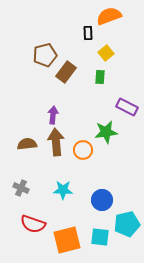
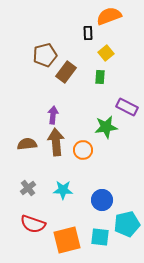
green star: moved 5 px up
gray cross: moved 7 px right; rotated 28 degrees clockwise
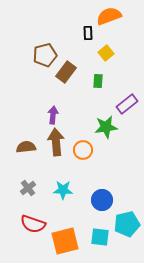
green rectangle: moved 2 px left, 4 px down
purple rectangle: moved 3 px up; rotated 65 degrees counterclockwise
brown semicircle: moved 1 px left, 3 px down
orange square: moved 2 px left, 1 px down
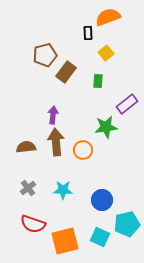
orange semicircle: moved 1 px left, 1 px down
cyan square: rotated 18 degrees clockwise
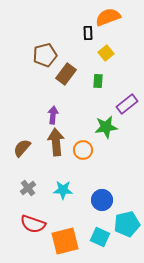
brown rectangle: moved 2 px down
brown semicircle: moved 4 px left, 1 px down; rotated 42 degrees counterclockwise
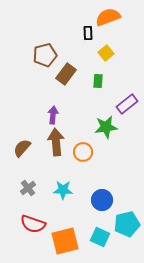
orange circle: moved 2 px down
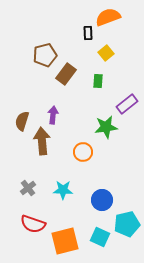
brown arrow: moved 14 px left, 1 px up
brown semicircle: moved 27 px up; rotated 24 degrees counterclockwise
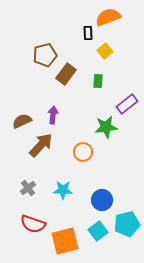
yellow square: moved 1 px left, 2 px up
brown semicircle: rotated 48 degrees clockwise
brown arrow: moved 1 px left, 4 px down; rotated 48 degrees clockwise
cyan square: moved 2 px left, 6 px up; rotated 30 degrees clockwise
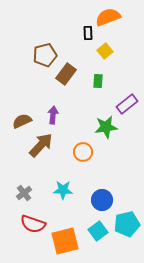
gray cross: moved 4 px left, 5 px down
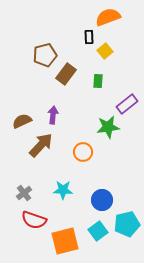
black rectangle: moved 1 px right, 4 px down
green star: moved 2 px right
red semicircle: moved 1 px right, 4 px up
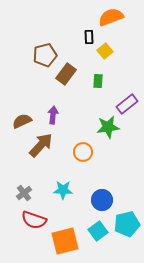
orange semicircle: moved 3 px right
